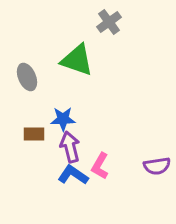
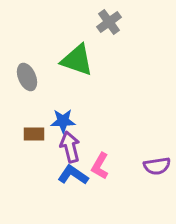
blue star: moved 2 px down
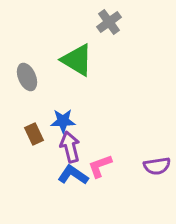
green triangle: rotated 12 degrees clockwise
brown rectangle: rotated 65 degrees clockwise
pink L-shape: rotated 40 degrees clockwise
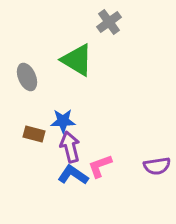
brown rectangle: rotated 50 degrees counterclockwise
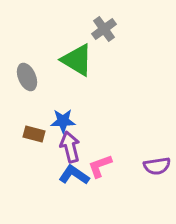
gray cross: moved 5 px left, 7 px down
blue L-shape: moved 1 px right
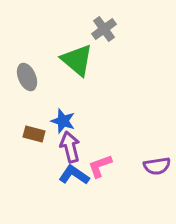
green triangle: rotated 9 degrees clockwise
blue star: rotated 20 degrees clockwise
